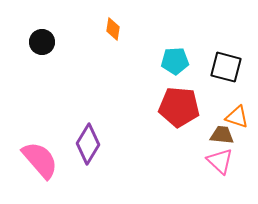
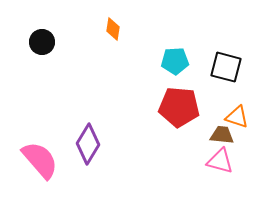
pink triangle: rotated 28 degrees counterclockwise
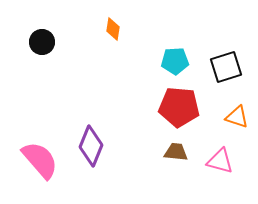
black square: rotated 32 degrees counterclockwise
brown trapezoid: moved 46 px left, 17 px down
purple diamond: moved 3 px right, 2 px down; rotated 9 degrees counterclockwise
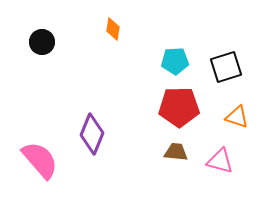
red pentagon: rotated 6 degrees counterclockwise
purple diamond: moved 1 px right, 12 px up
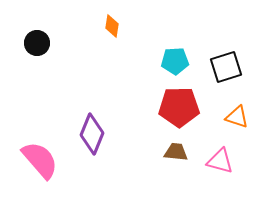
orange diamond: moved 1 px left, 3 px up
black circle: moved 5 px left, 1 px down
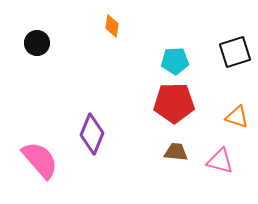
black square: moved 9 px right, 15 px up
red pentagon: moved 5 px left, 4 px up
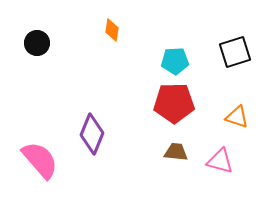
orange diamond: moved 4 px down
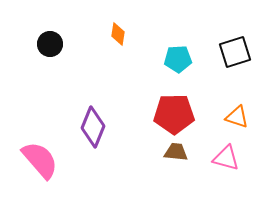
orange diamond: moved 6 px right, 4 px down
black circle: moved 13 px right, 1 px down
cyan pentagon: moved 3 px right, 2 px up
red pentagon: moved 11 px down
purple diamond: moved 1 px right, 7 px up
pink triangle: moved 6 px right, 3 px up
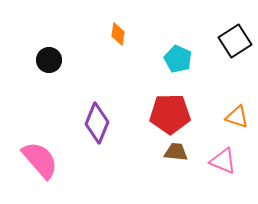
black circle: moved 1 px left, 16 px down
black square: moved 11 px up; rotated 16 degrees counterclockwise
cyan pentagon: rotated 28 degrees clockwise
red pentagon: moved 4 px left
purple diamond: moved 4 px right, 4 px up
pink triangle: moved 3 px left, 3 px down; rotated 8 degrees clockwise
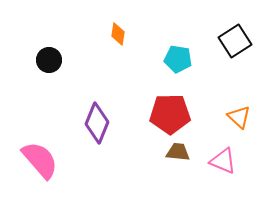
cyan pentagon: rotated 16 degrees counterclockwise
orange triangle: moved 2 px right; rotated 25 degrees clockwise
brown trapezoid: moved 2 px right
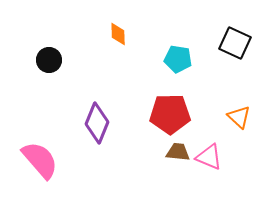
orange diamond: rotated 10 degrees counterclockwise
black square: moved 2 px down; rotated 32 degrees counterclockwise
pink triangle: moved 14 px left, 4 px up
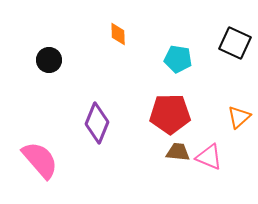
orange triangle: rotated 35 degrees clockwise
